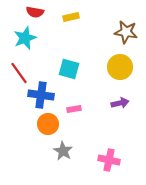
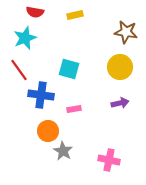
yellow rectangle: moved 4 px right, 2 px up
red line: moved 3 px up
orange circle: moved 7 px down
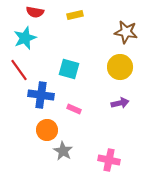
pink rectangle: rotated 32 degrees clockwise
orange circle: moved 1 px left, 1 px up
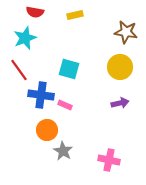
pink rectangle: moved 9 px left, 4 px up
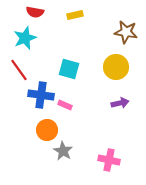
yellow circle: moved 4 px left
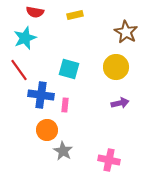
brown star: rotated 20 degrees clockwise
pink rectangle: rotated 72 degrees clockwise
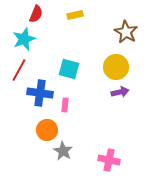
red semicircle: moved 1 px right, 2 px down; rotated 78 degrees counterclockwise
cyan star: moved 1 px left, 1 px down
red line: rotated 65 degrees clockwise
blue cross: moved 1 px left, 2 px up
purple arrow: moved 11 px up
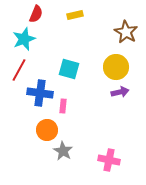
pink rectangle: moved 2 px left, 1 px down
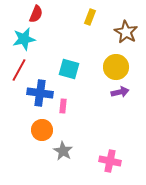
yellow rectangle: moved 15 px right, 2 px down; rotated 56 degrees counterclockwise
cyan star: rotated 10 degrees clockwise
orange circle: moved 5 px left
pink cross: moved 1 px right, 1 px down
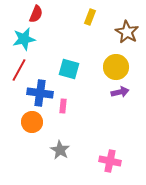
brown star: moved 1 px right
orange circle: moved 10 px left, 8 px up
gray star: moved 3 px left, 1 px up
